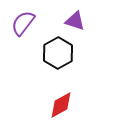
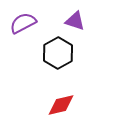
purple semicircle: rotated 24 degrees clockwise
red diamond: rotated 16 degrees clockwise
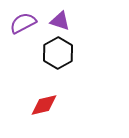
purple triangle: moved 15 px left
red diamond: moved 17 px left
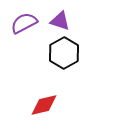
purple semicircle: moved 1 px right
black hexagon: moved 6 px right
